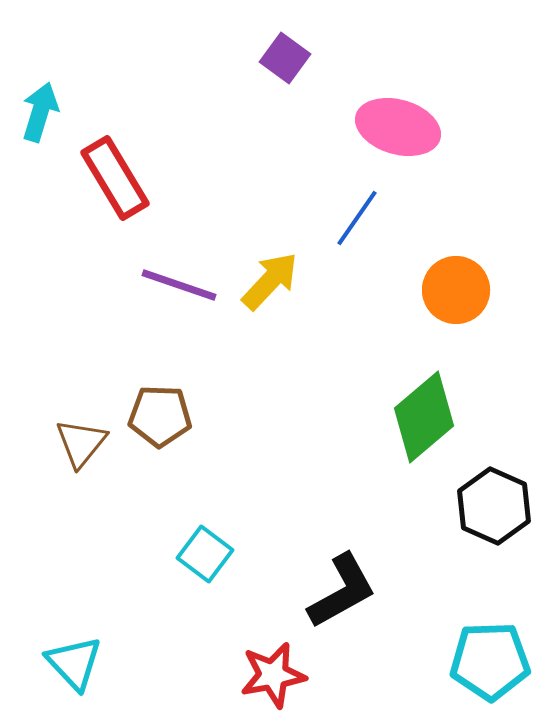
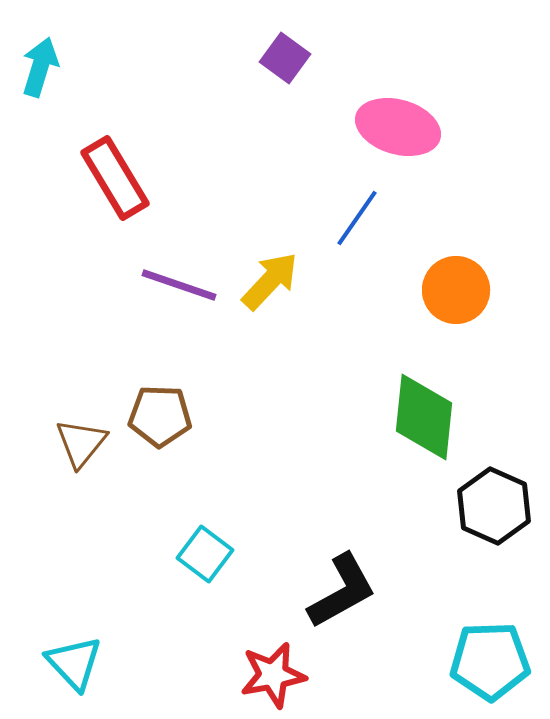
cyan arrow: moved 45 px up
green diamond: rotated 44 degrees counterclockwise
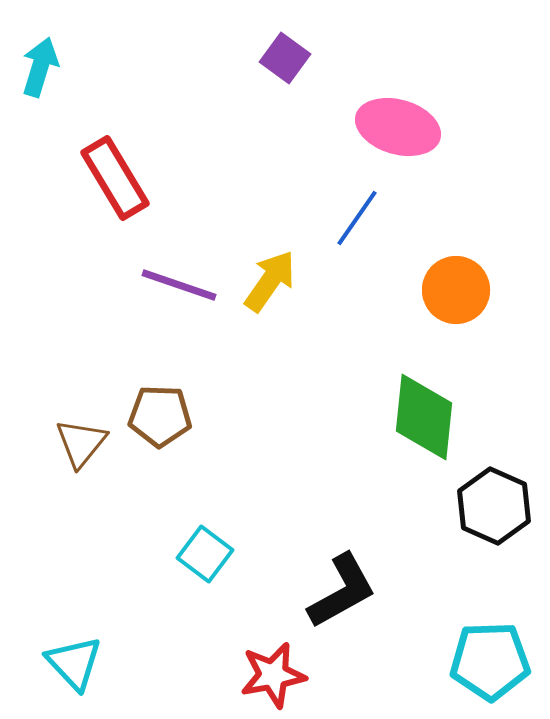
yellow arrow: rotated 8 degrees counterclockwise
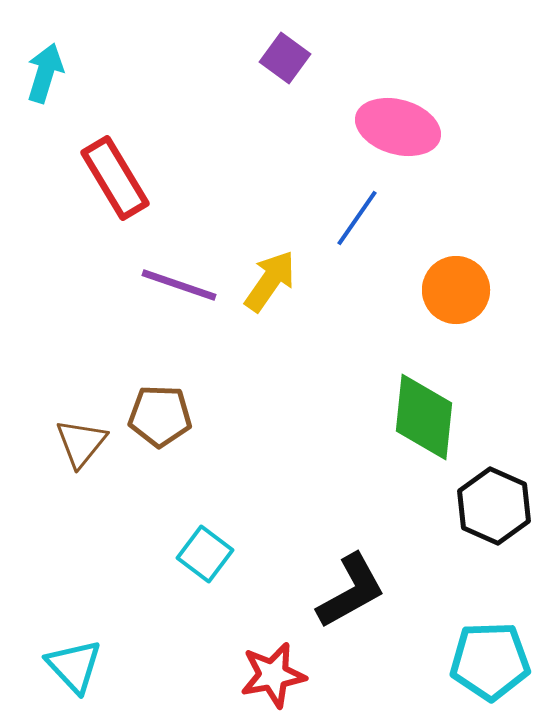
cyan arrow: moved 5 px right, 6 px down
black L-shape: moved 9 px right
cyan triangle: moved 3 px down
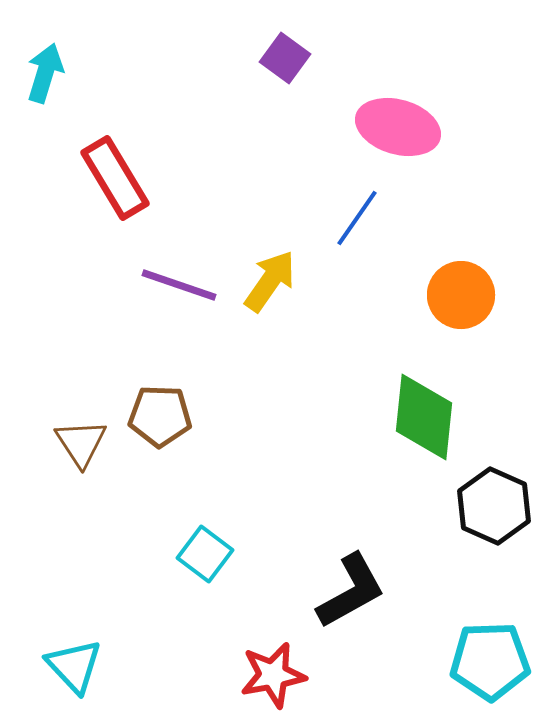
orange circle: moved 5 px right, 5 px down
brown triangle: rotated 12 degrees counterclockwise
